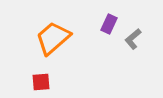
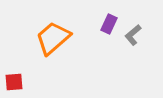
gray L-shape: moved 4 px up
red square: moved 27 px left
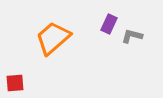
gray L-shape: moved 1 px left, 1 px down; rotated 55 degrees clockwise
red square: moved 1 px right, 1 px down
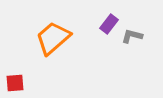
purple rectangle: rotated 12 degrees clockwise
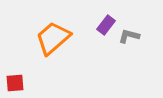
purple rectangle: moved 3 px left, 1 px down
gray L-shape: moved 3 px left
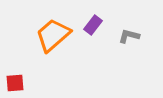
purple rectangle: moved 13 px left
orange trapezoid: moved 3 px up
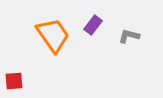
orange trapezoid: rotated 96 degrees clockwise
red square: moved 1 px left, 2 px up
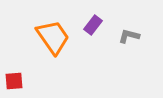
orange trapezoid: moved 2 px down
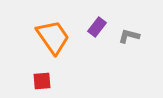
purple rectangle: moved 4 px right, 2 px down
red square: moved 28 px right
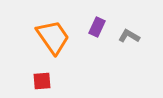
purple rectangle: rotated 12 degrees counterclockwise
gray L-shape: rotated 15 degrees clockwise
